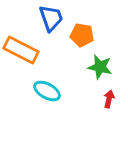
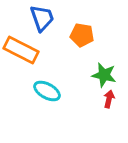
blue trapezoid: moved 9 px left
green star: moved 4 px right, 8 px down
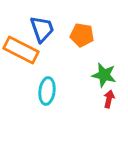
blue trapezoid: moved 11 px down
cyan ellipse: rotated 68 degrees clockwise
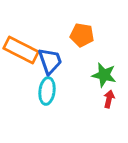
blue trapezoid: moved 8 px right, 32 px down
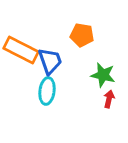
green star: moved 1 px left
